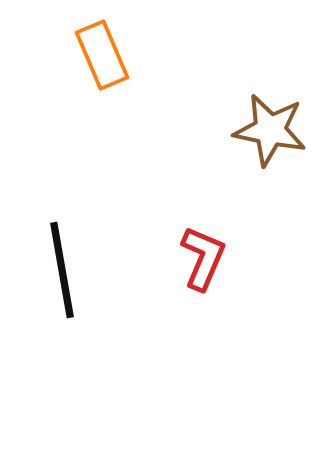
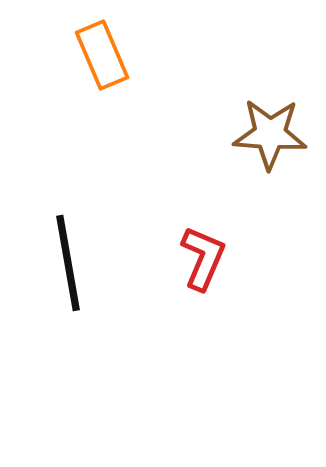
brown star: moved 4 px down; rotated 8 degrees counterclockwise
black line: moved 6 px right, 7 px up
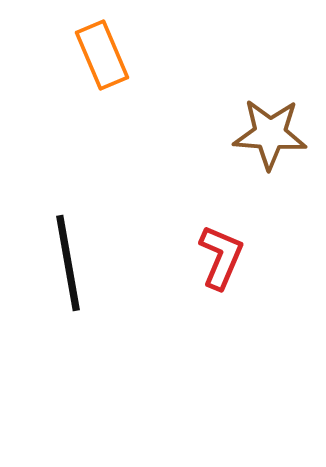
red L-shape: moved 18 px right, 1 px up
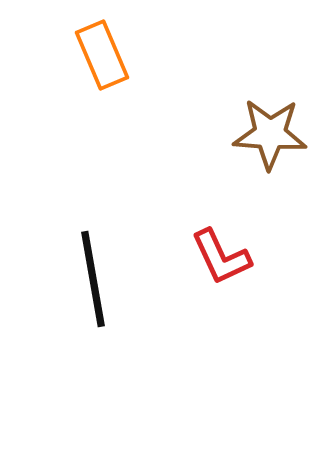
red L-shape: rotated 132 degrees clockwise
black line: moved 25 px right, 16 px down
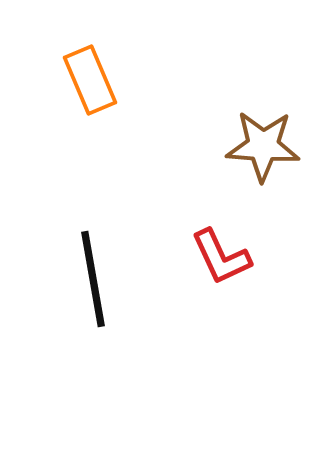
orange rectangle: moved 12 px left, 25 px down
brown star: moved 7 px left, 12 px down
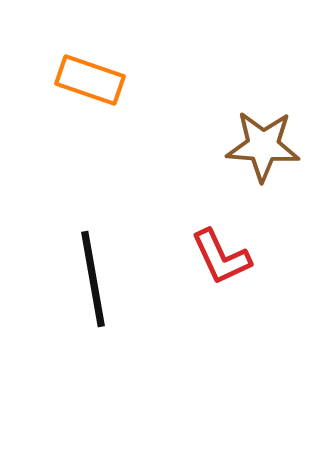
orange rectangle: rotated 48 degrees counterclockwise
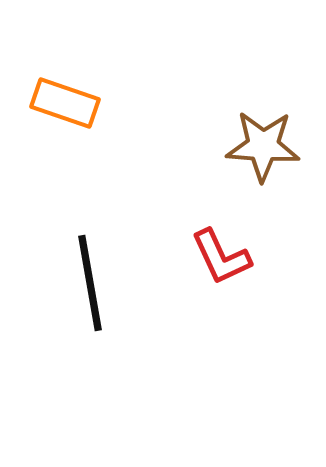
orange rectangle: moved 25 px left, 23 px down
black line: moved 3 px left, 4 px down
